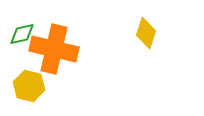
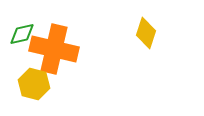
yellow hexagon: moved 5 px right, 2 px up
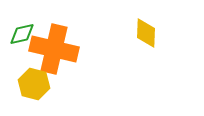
yellow diamond: rotated 16 degrees counterclockwise
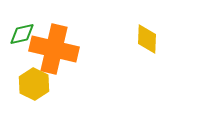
yellow diamond: moved 1 px right, 6 px down
yellow hexagon: rotated 12 degrees clockwise
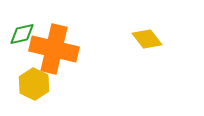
yellow diamond: rotated 40 degrees counterclockwise
